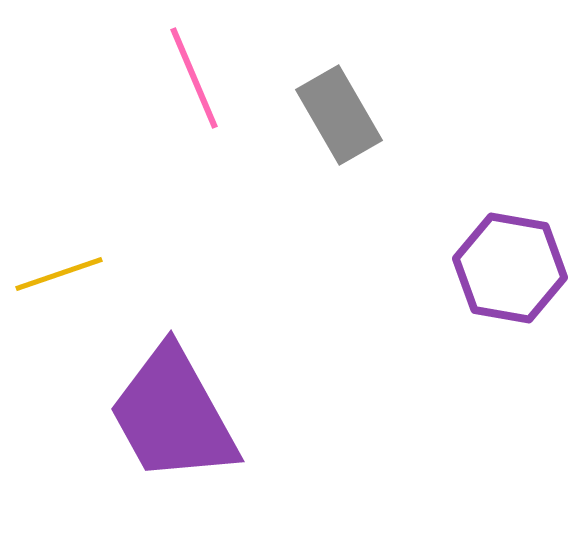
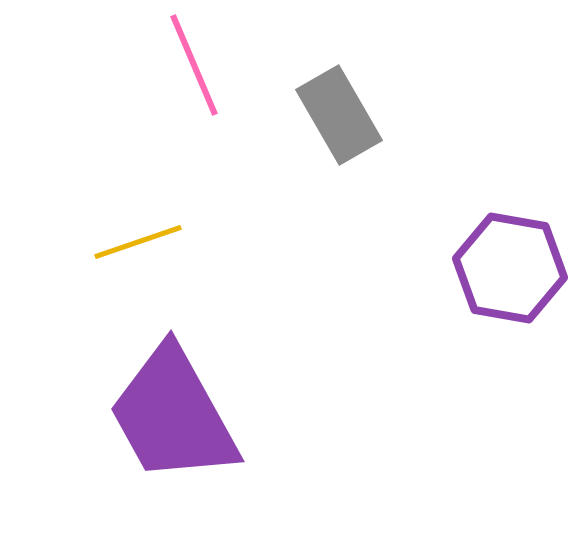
pink line: moved 13 px up
yellow line: moved 79 px right, 32 px up
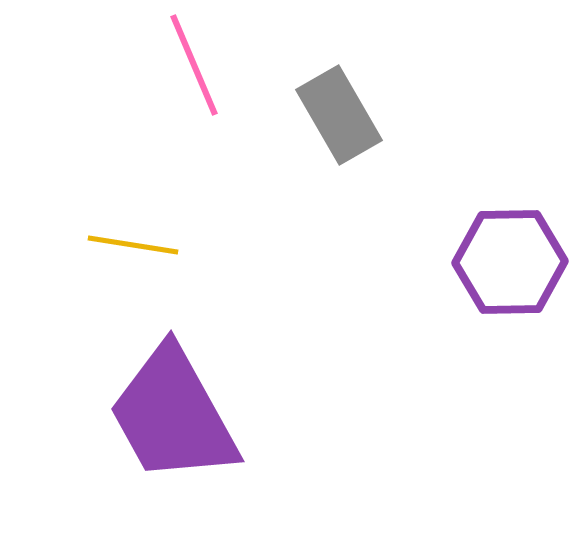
yellow line: moved 5 px left, 3 px down; rotated 28 degrees clockwise
purple hexagon: moved 6 px up; rotated 11 degrees counterclockwise
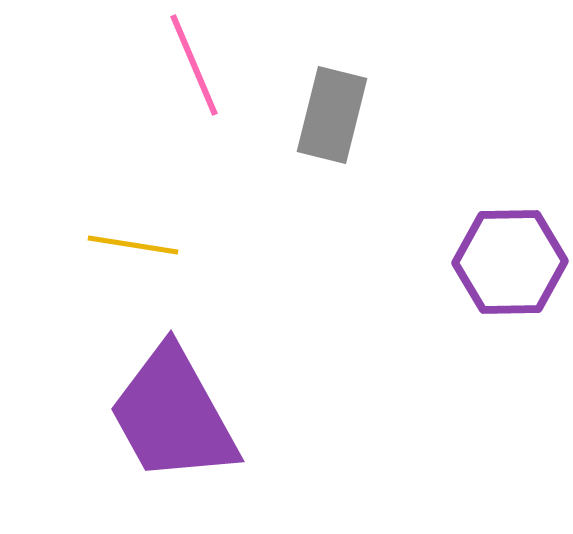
gray rectangle: moved 7 px left; rotated 44 degrees clockwise
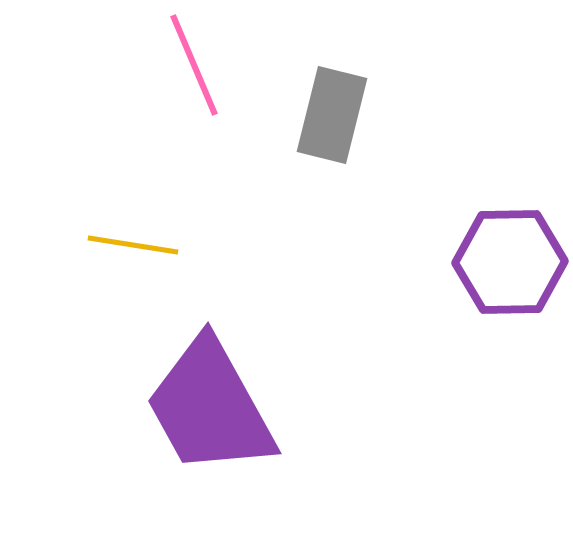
purple trapezoid: moved 37 px right, 8 px up
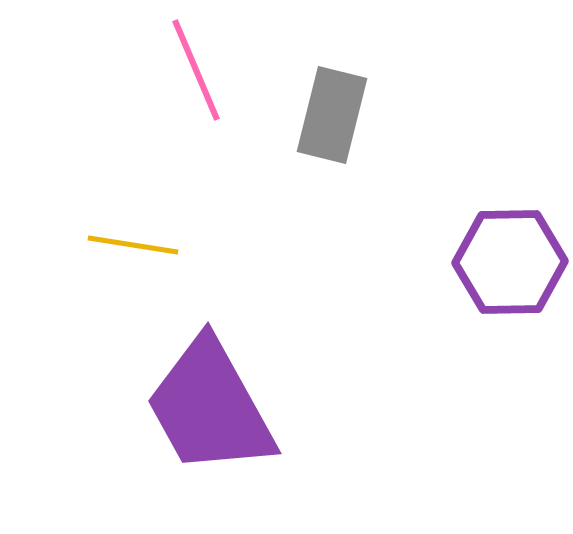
pink line: moved 2 px right, 5 px down
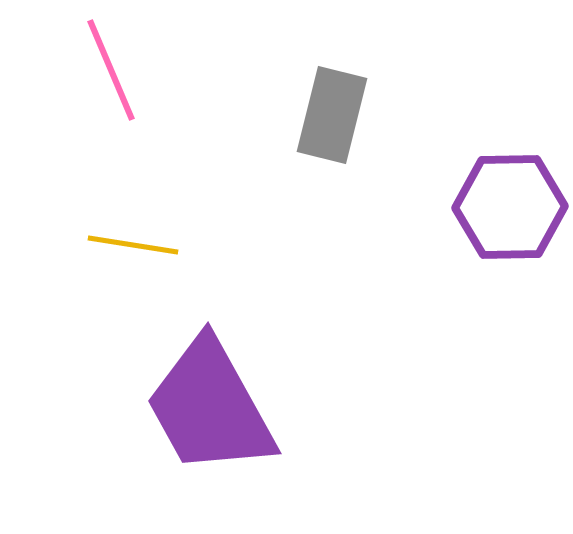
pink line: moved 85 px left
purple hexagon: moved 55 px up
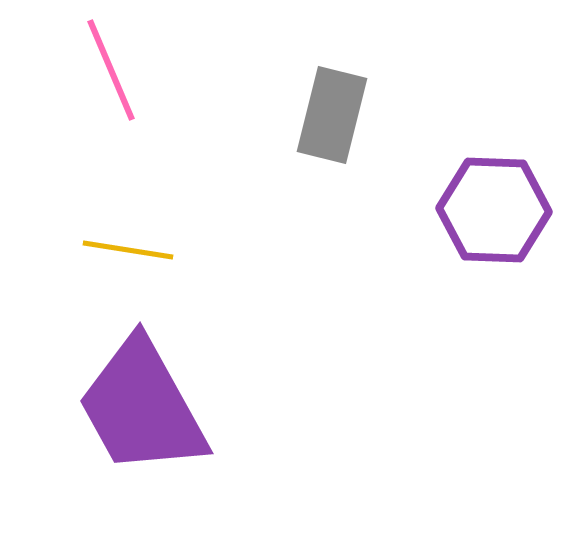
purple hexagon: moved 16 px left, 3 px down; rotated 3 degrees clockwise
yellow line: moved 5 px left, 5 px down
purple trapezoid: moved 68 px left
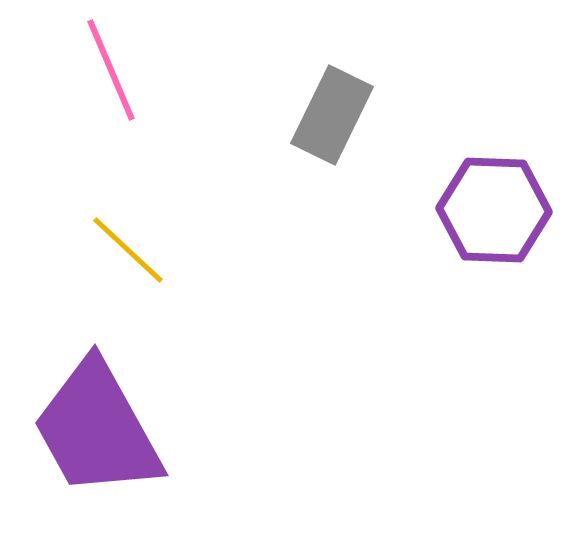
gray rectangle: rotated 12 degrees clockwise
yellow line: rotated 34 degrees clockwise
purple trapezoid: moved 45 px left, 22 px down
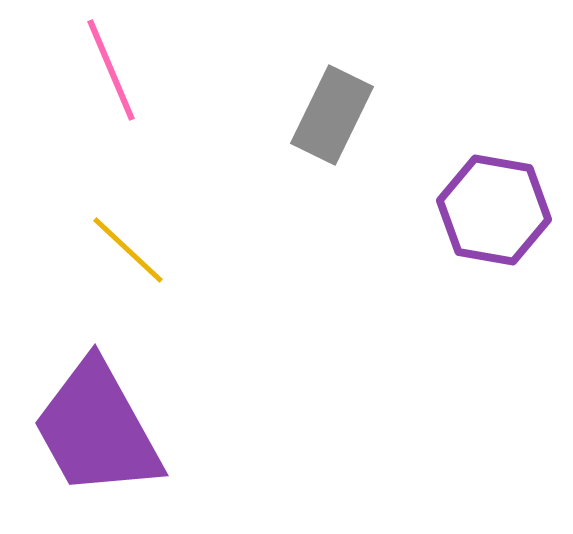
purple hexagon: rotated 8 degrees clockwise
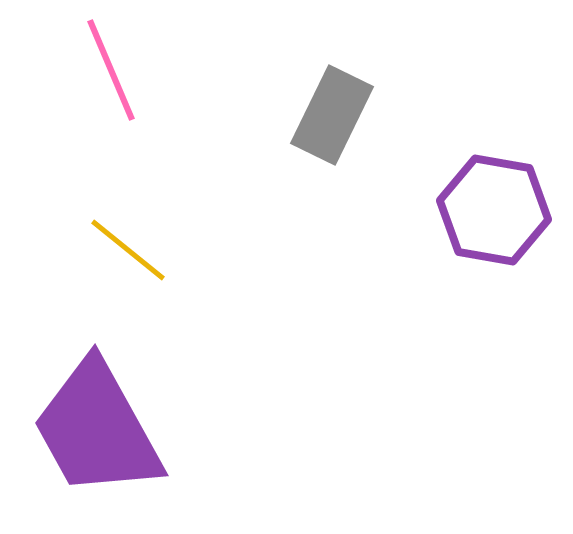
yellow line: rotated 4 degrees counterclockwise
